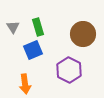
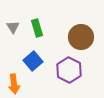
green rectangle: moved 1 px left, 1 px down
brown circle: moved 2 px left, 3 px down
blue square: moved 11 px down; rotated 18 degrees counterclockwise
orange arrow: moved 11 px left
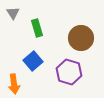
gray triangle: moved 14 px up
brown circle: moved 1 px down
purple hexagon: moved 2 px down; rotated 10 degrees counterclockwise
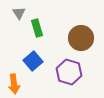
gray triangle: moved 6 px right
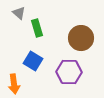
gray triangle: rotated 16 degrees counterclockwise
blue square: rotated 18 degrees counterclockwise
purple hexagon: rotated 15 degrees counterclockwise
